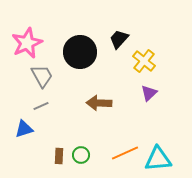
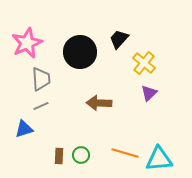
yellow cross: moved 2 px down
gray trapezoid: moved 1 px left, 3 px down; rotated 25 degrees clockwise
orange line: rotated 40 degrees clockwise
cyan triangle: moved 1 px right
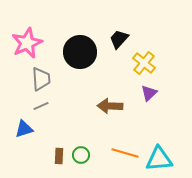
brown arrow: moved 11 px right, 3 px down
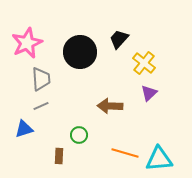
green circle: moved 2 px left, 20 px up
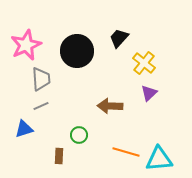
black trapezoid: moved 1 px up
pink star: moved 1 px left, 2 px down
black circle: moved 3 px left, 1 px up
orange line: moved 1 px right, 1 px up
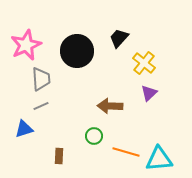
green circle: moved 15 px right, 1 px down
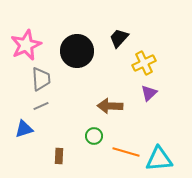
yellow cross: rotated 25 degrees clockwise
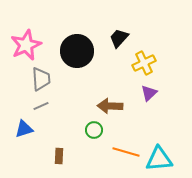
green circle: moved 6 px up
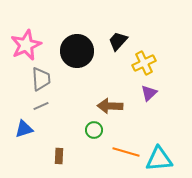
black trapezoid: moved 1 px left, 3 px down
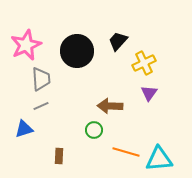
purple triangle: rotated 12 degrees counterclockwise
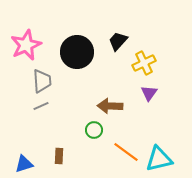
black circle: moved 1 px down
gray trapezoid: moved 1 px right, 2 px down
blue triangle: moved 35 px down
orange line: rotated 20 degrees clockwise
cyan triangle: rotated 8 degrees counterclockwise
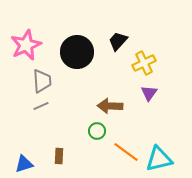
green circle: moved 3 px right, 1 px down
